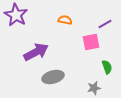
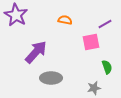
purple arrow: rotated 20 degrees counterclockwise
gray ellipse: moved 2 px left, 1 px down; rotated 15 degrees clockwise
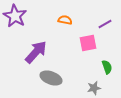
purple star: moved 1 px left, 1 px down
pink square: moved 3 px left, 1 px down
gray ellipse: rotated 20 degrees clockwise
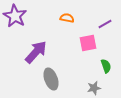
orange semicircle: moved 2 px right, 2 px up
green semicircle: moved 1 px left, 1 px up
gray ellipse: moved 1 px down; rotated 50 degrees clockwise
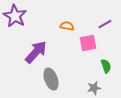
orange semicircle: moved 8 px down
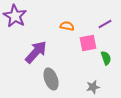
green semicircle: moved 8 px up
gray star: moved 1 px left, 1 px up
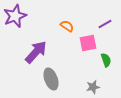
purple star: rotated 20 degrees clockwise
orange semicircle: rotated 24 degrees clockwise
green semicircle: moved 2 px down
